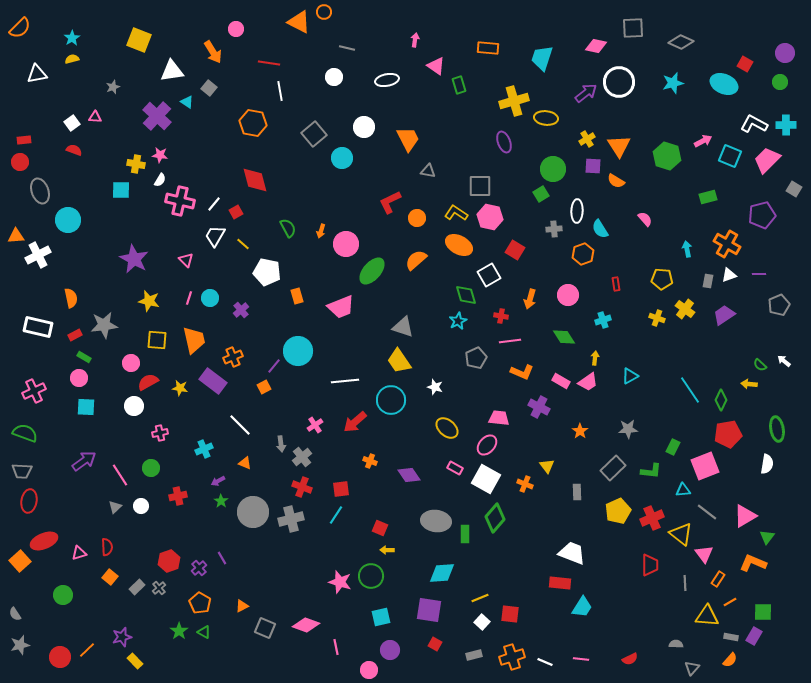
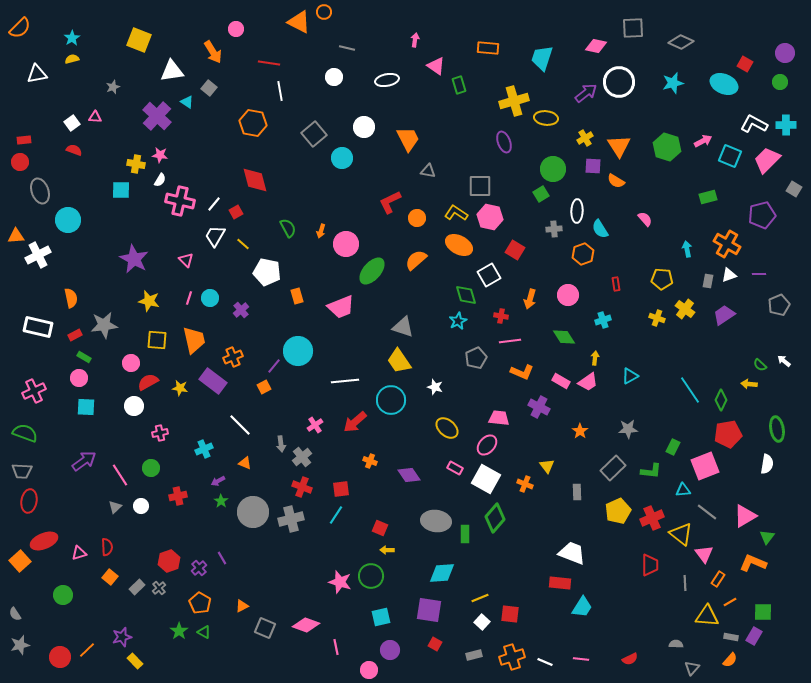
yellow cross at (587, 139): moved 2 px left, 1 px up
green hexagon at (667, 156): moved 9 px up
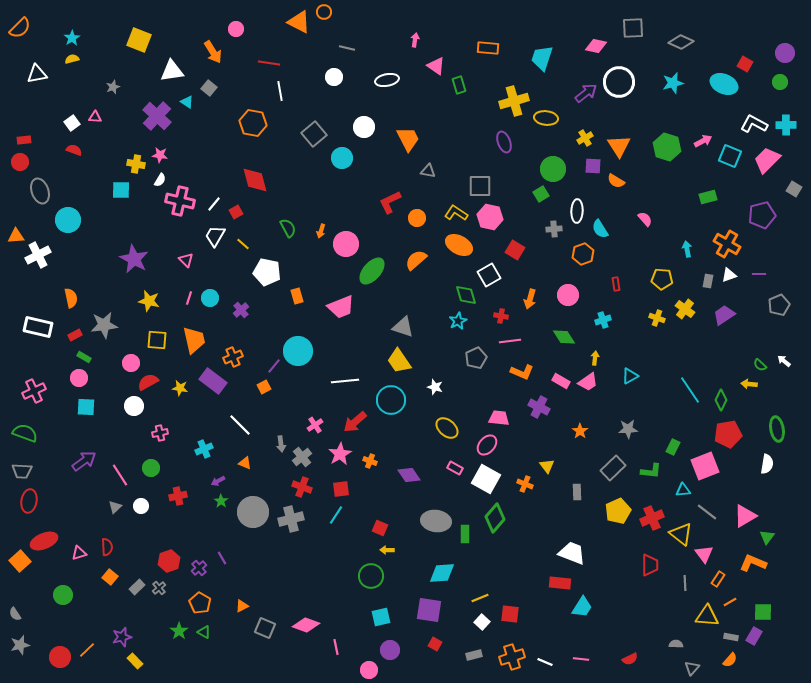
pink star at (340, 582): moved 128 px up; rotated 25 degrees clockwise
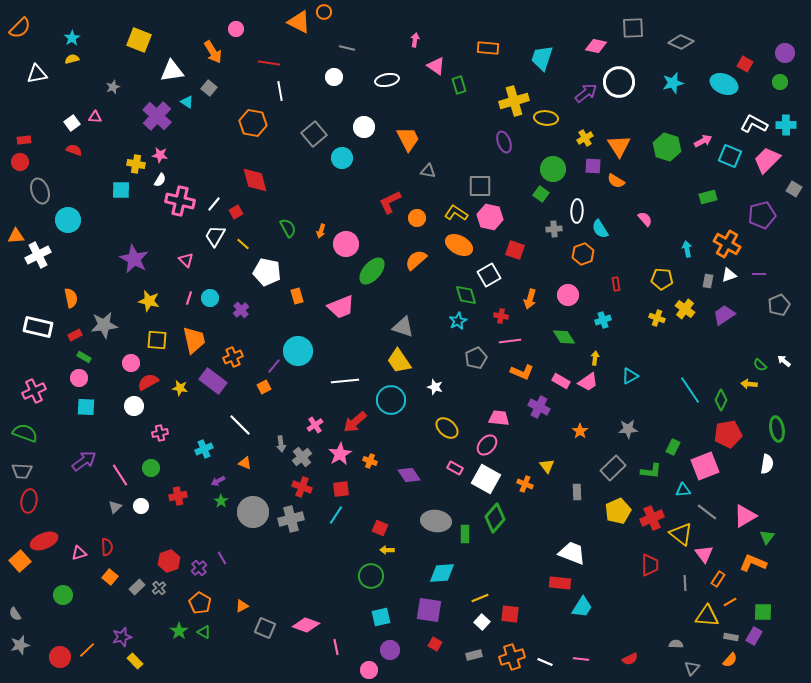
green square at (541, 194): rotated 21 degrees counterclockwise
red square at (515, 250): rotated 12 degrees counterclockwise
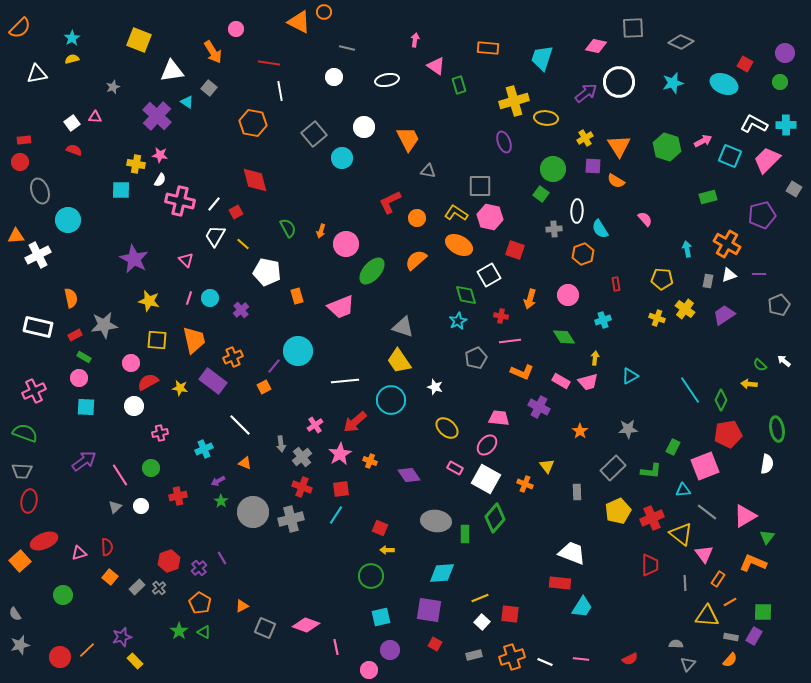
pink trapezoid at (588, 382): rotated 20 degrees clockwise
gray triangle at (692, 668): moved 4 px left, 4 px up
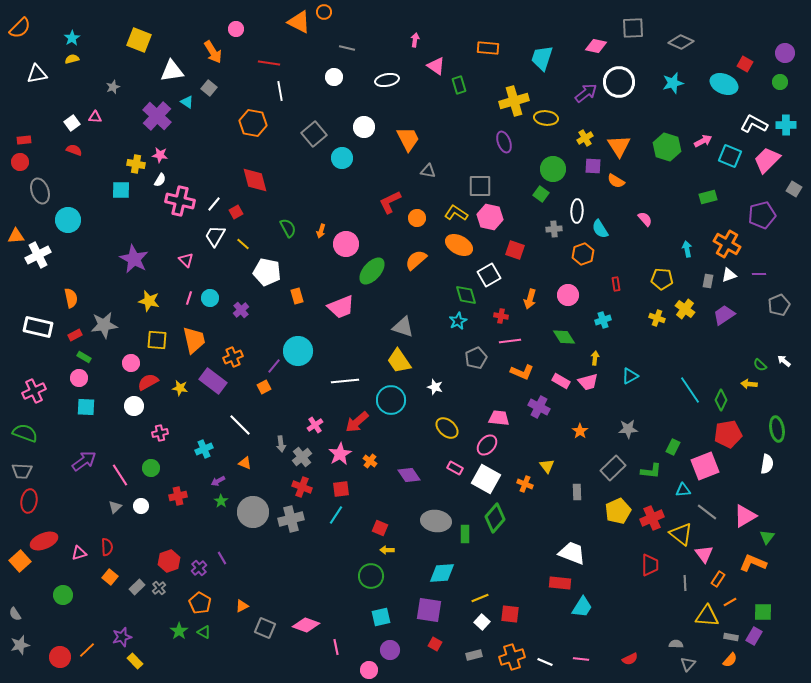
red arrow at (355, 422): moved 2 px right
orange cross at (370, 461): rotated 16 degrees clockwise
